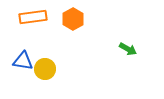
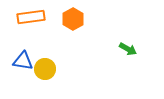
orange rectangle: moved 2 px left
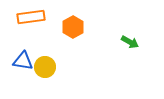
orange hexagon: moved 8 px down
green arrow: moved 2 px right, 7 px up
yellow circle: moved 2 px up
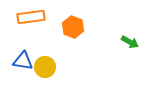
orange hexagon: rotated 10 degrees counterclockwise
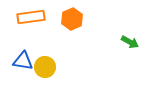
orange hexagon: moved 1 px left, 8 px up; rotated 15 degrees clockwise
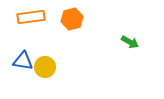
orange hexagon: rotated 10 degrees clockwise
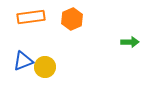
orange hexagon: rotated 10 degrees counterclockwise
green arrow: rotated 30 degrees counterclockwise
blue triangle: rotated 30 degrees counterclockwise
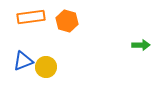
orange hexagon: moved 5 px left, 2 px down; rotated 20 degrees counterclockwise
green arrow: moved 11 px right, 3 px down
yellow circle: moved 1 px right
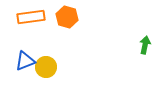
orange hexagon: moved 4 px up
green arrow: moved 4 px right; rotated 78 degrees counterclockwise
blue triangle: moved 2 px right
